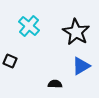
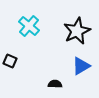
black star: moved 1 px right, 1 px up; rotated 16 degrees clockwise
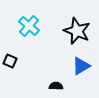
black star: rotated 24 degrees counterclockwise
black semicircle: moved 1 px right, 2 px down
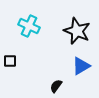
cyan cross: rotated 15 degrees counterclockwise
black square: rotated 24 degrees counterclockwise
black semicircle: rotated 56 degrees counterclockwise
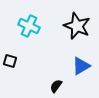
black star: moved 5 px up
black square: rotated 16 degrees clockwise
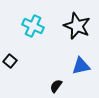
cyan cross: moved 4 px right
black square: rotated 24 degrees clockwise
blue triangle: rotated 18 degrees clockwise
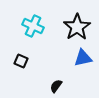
black star: moved 1 px down; rotated 16 degrees clockwise
black square: moved 11 px right; rotated 16 degrees counterclockwise
blue triangle: moved 2 px right, 8 px up
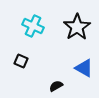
blue triangle: moved 1 px right, 10 px down; rotated 42 degrees clockwise
black semicircle: rotated 24 degrees clockwise
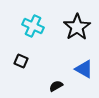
blue triangle: moved 1 px down
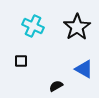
black square: rotated 24 degrees counterclockwise
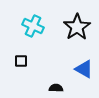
black semicircle: moved 2 px down; rotated 32 degrees clockwise
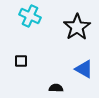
cyan cross: moved 3 px left, 10 px up
